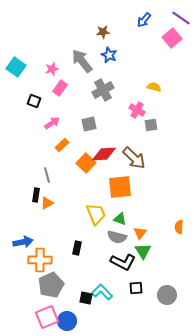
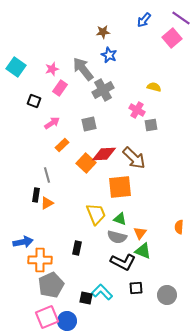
gray arrow at (82, 61): moved 1 px right, 8 px down
green triangle at (143, 251): rotated 36 degrees counterclockwise
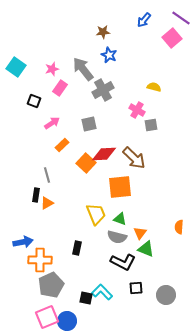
green triangle at (143, 251): moved 3 px right, 2 px up
gray circle at (167, 295): moved 1 px left
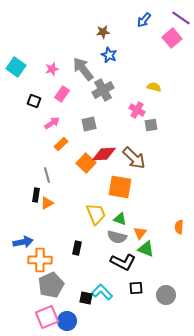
pink rectangle at (60, 88): moved 2 px right, 6 px down
orange rectangle at (62, 145): moved 1 px left, 1 px up
orange square at (120, 187): rotated 15 degrees clockwise
